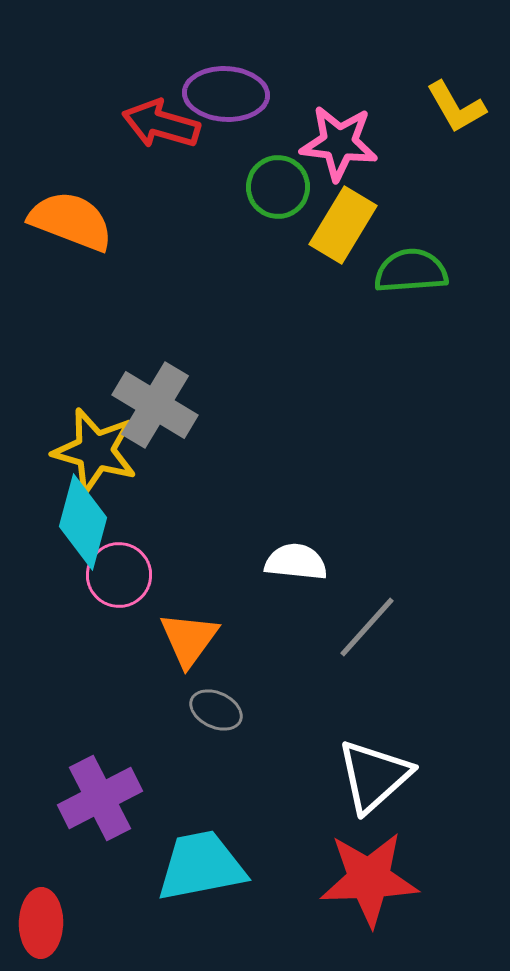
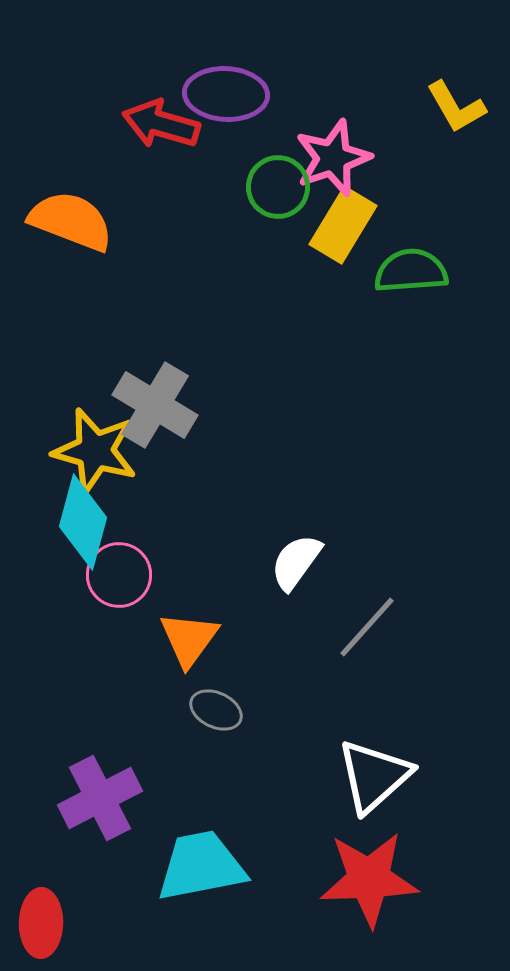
pink star: moved 6 px left, 15 px down; rotated 26 degrees counterclockwise
white semicircle: rotated 60 degrees counterclockwise
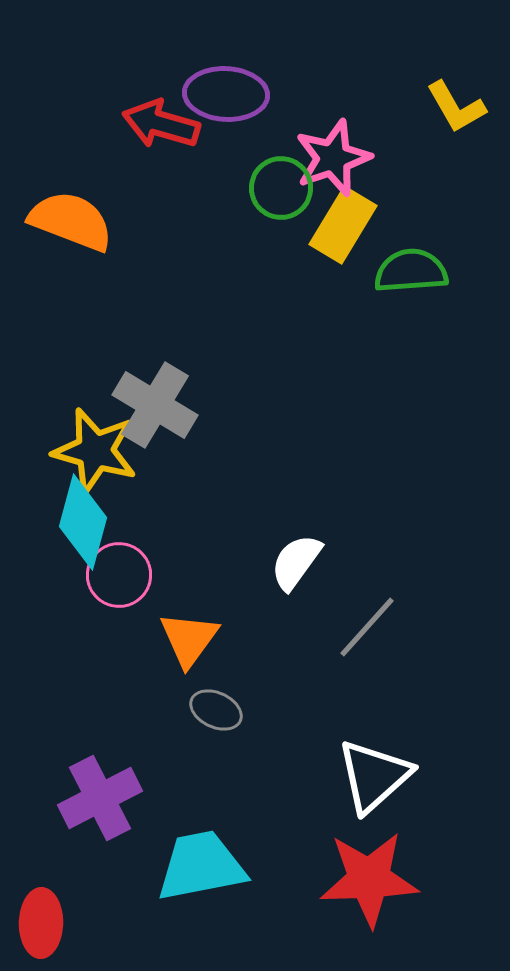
green circle: moved 3 px right, 1 px down
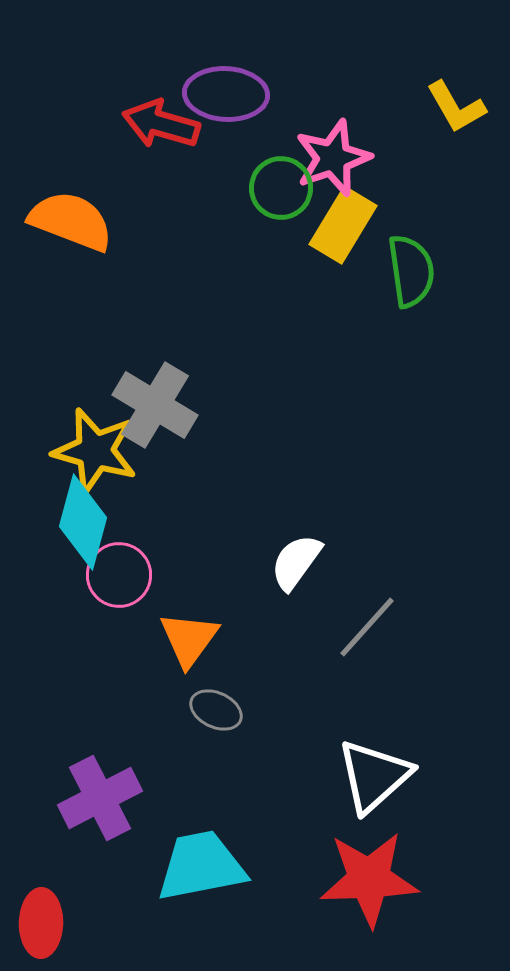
green semicircle: rotated 86 degrees clockwise
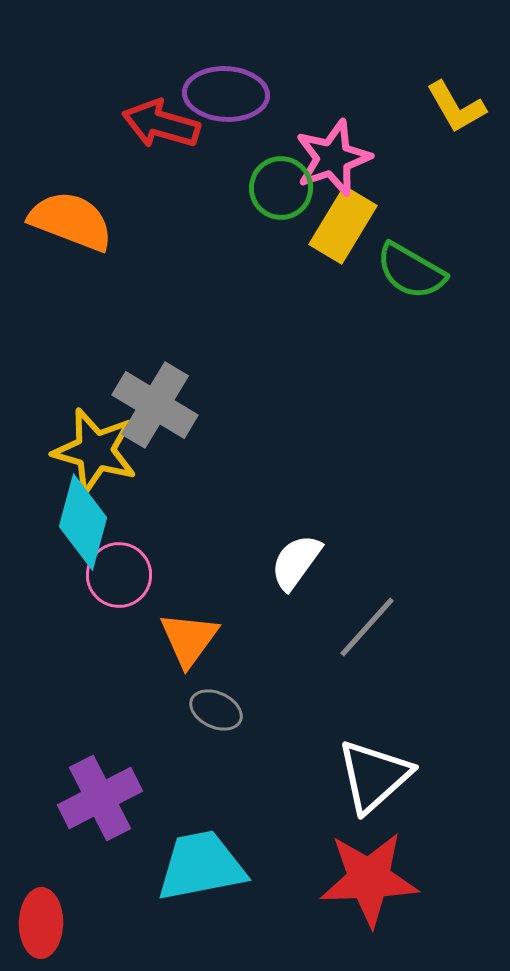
green semicircle: rotated 128 degrees clockwise
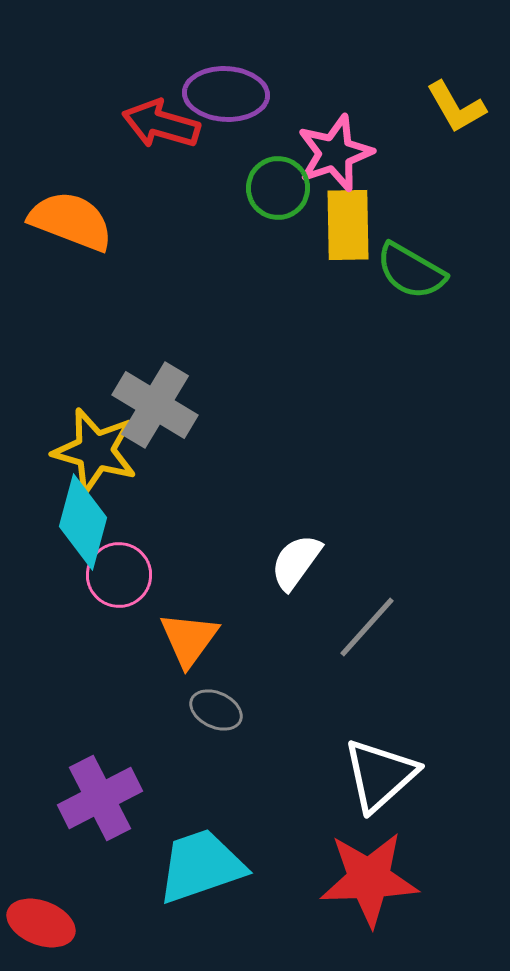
pink star: moved 2 px right, 5 px up
green circle: moved 3 px left
yellow rectangle: moved 5 px right; rotated 32 degrees counterclockwise
white triangle: moved 6 px right, 1 px up
cyan trapezoid: rotated 8 degrees counterclockwise
red ellipse: rotated 70 degrees counterclockwise
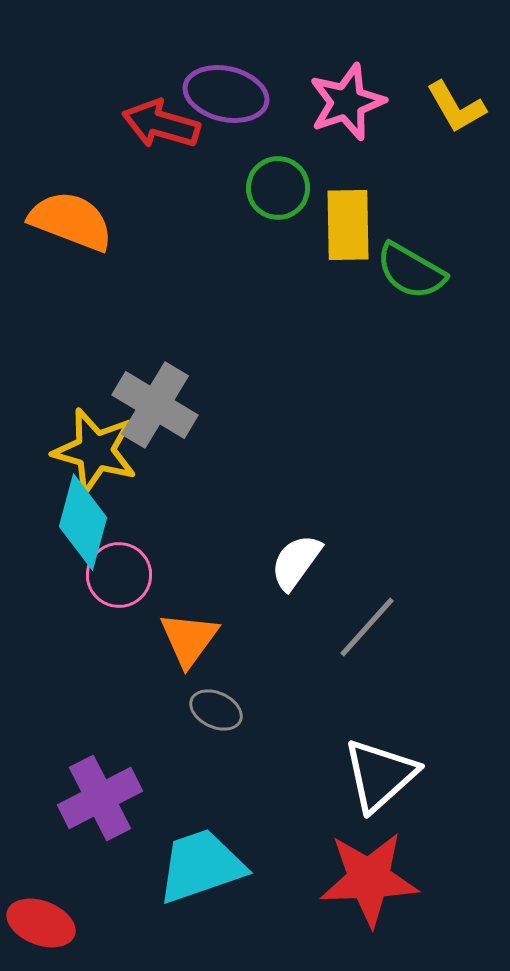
purple ellipse: rotated 10 degrees clockwise
pink star: moved 12 px right, 51 px up
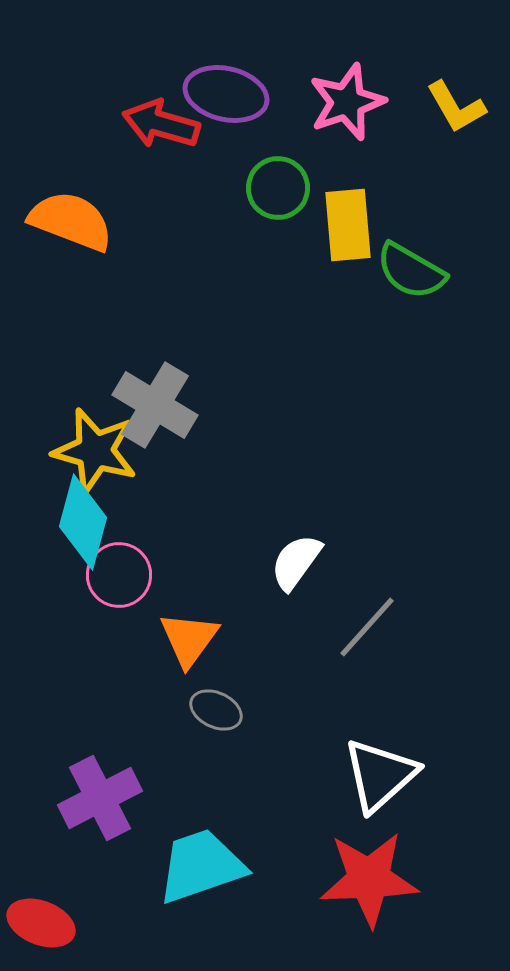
yellow rectangle: rotated 4 degrees counterclockwise
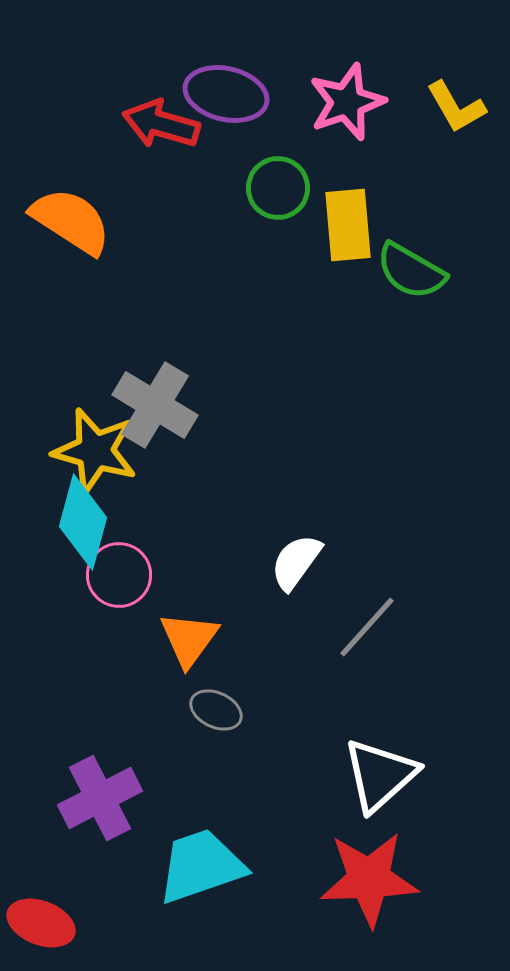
orange semicircle: rotated 12 degrees clockwise
